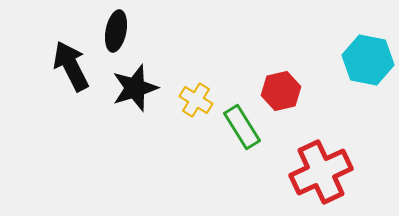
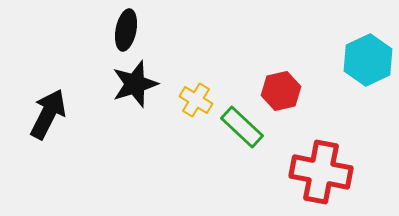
black ellipse: moved 10 px right, 1 px up
cyan hexagon: rotated 24 degrees clockwise
black arrow: moved 23 px left, 48 px down; rotated 54 degrees clockwise
black star: moved 4 px up
green rectangle: rotated 15 degrees counterclockwise
red cross: rotated 36 degrees clockwise
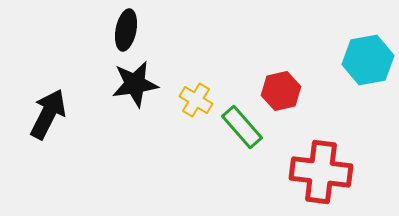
cyan hexagon: rotated 15 degrees clockwise
black star: rotated 9 degrees clockwise
green rectangle: rotated 6 degrees clockwise
red cross: rotated 4 degrees counterclockwise
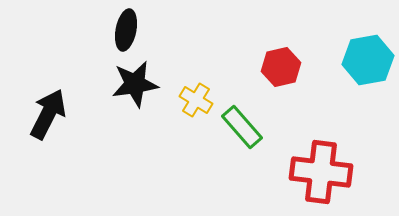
red hexagon: moved 24 px up
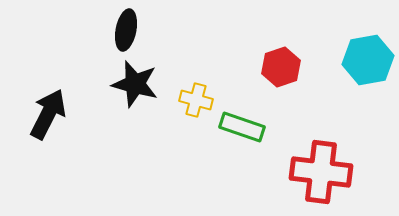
red hexagon: rotated 6 degrees counterclockwise
black star: rotated 24 degrees clockwise
yellow cross: rotated 16 degrees counterclockwise
green rectangle: rotated 30 degrees counterclockwise
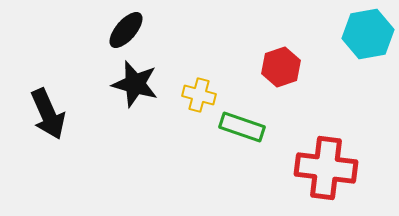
black ellipse: rotated 30 degrees clockwise
cyan hexagon: moved 26 px up
yellow cross: moved 3 px right, 5 px up
black arrow: rotated 129 degrees clockwise
red cross: moved 5 px right, 4 px up
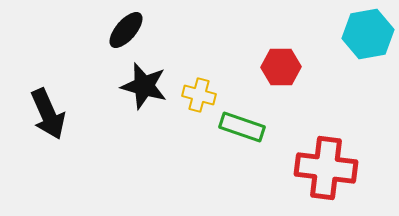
red hexagon: rotated 18 degrees clockwise
black star: moved 9 px right, 2 px down
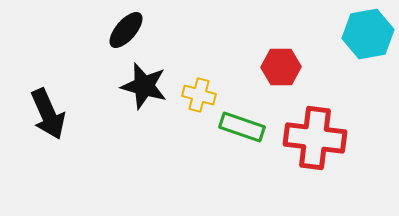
red cross: moved 11 px left, 30 px up
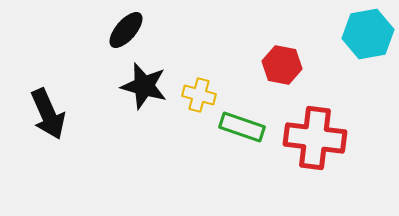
red hexagon: moved 1 px right, 2 px up; rotated 12 degrees clockwise
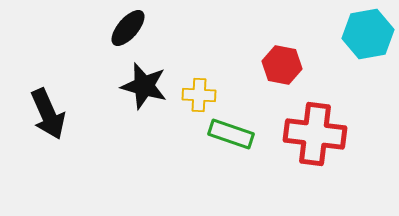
black ellipse: moved 2 px right, 2 px up
yellow cross: rotated 12 degrees counterclockwise
green rectangle: moved 11 px left, 7 px down
red cross: moved 4 px up
